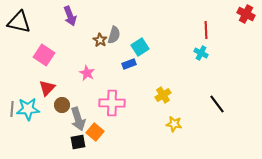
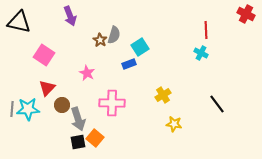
orange square: moved 6 px down
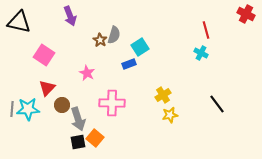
red line: rotated 12 degrees counterclockwise
yellow star: moved 4 px left, 9 px up; rotated 21 degrees counterclockwise
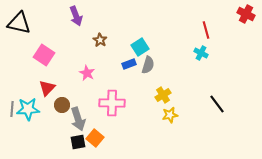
purple arrow: moved 6 px right
black triangle: moved 1 px down
gray semicircle: moved 34 px right, 30 px down
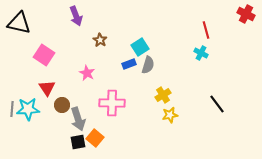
red triangle: rotated 18 degrees counterclockwise
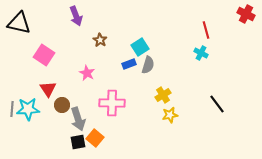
red triangle: moved 1 px right, 1 px down
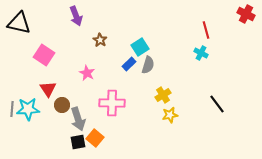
blue rectangle: rotated 24 degrees counterclockwise
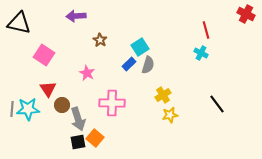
purple arrow: rotated 108 degrees clockwise
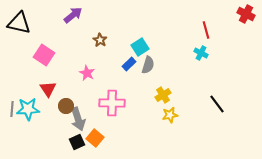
purple arrow: moved 3 px left, 1 px up; rotated 144 degrees clockwise
brown circle: moved 4 px right, 1 px down
black square: moved 1 px left; rotated 14 degrees counterclockwise
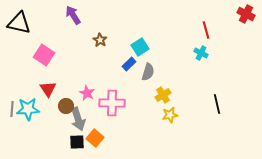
purple arrow: rotated 84 degrees counterclockwise
gray semicircle: moved 7 px down
pink star: moved 20 px down
black line: rotated 24 degrees clockwise
black square: rotated 21 degrees clockwise
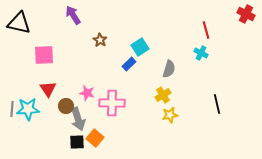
pink square: rotated 35 degrees counterclockwise
gray semicircle: moved 21 px right, 3 px up
pink star: rotated 14 degrees counterclockwise
